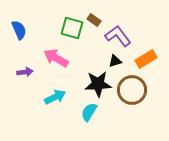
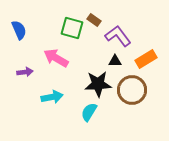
black triangle: rotated 16 degrees clockwise
cyan arrow: moved 3 px left; rotated 15 degrees clockwise
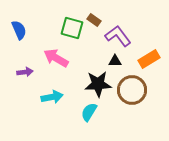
orange rectangle: moved 3 px right
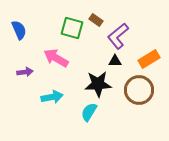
brown rectangle: moved 2 px right
purple L-shape: rotated 92 degrees counterclockwise
brown circle: moved 7 px right
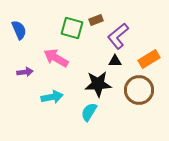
brown rectangle: rotated 56 degrees counterclockwise
